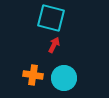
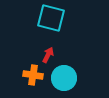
red arrow: moved 6 px left, 10 px down
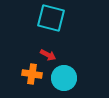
red arrow: rotated 91 degrees clockwise
orange cross: moved 1 px left, 1 px up
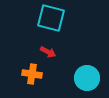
red arrow: moved 3 px up
cyan circle: moved 23 px right
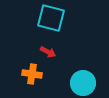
cyan circle: moved 4 px left, 5 px down
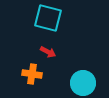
cyan square: moved 3 px left
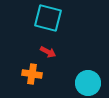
cyan circle: moved 5 px right
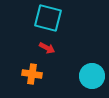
red arrow: moved 1 px left, 4 px up
cyan circle: moved 4 px right, 7 px up
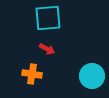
cyan square: rotated 20 degrees counterclockwise
red arrow: moved 1 px down
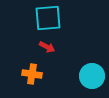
red arrow: moved 2 px up
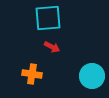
red arrow: moved 5 px right
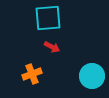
orange cross: rotated 30 degrees counterclockwise
